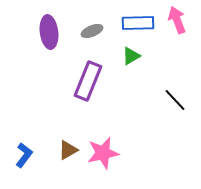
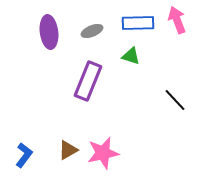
green triangle: rotated 48 degrees clockwise
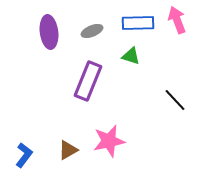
pink star: moved 6 px right, 12 px up
